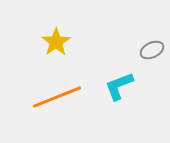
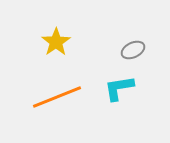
gray ellipse: moved 19 px left
cyan L-shape: moved 2 px down; rotated 12 degrees clockwise
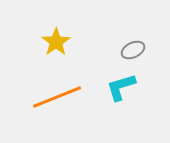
cyan L-shape: moved 2 px right, 1 px up; rotated 8 degrees counterclockwise
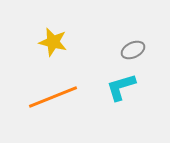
yellow star: moved 3 px left; rotated 24 degrees counterclockwise
orange line: moved 4 px left
